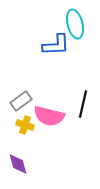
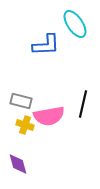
cyan ellipse: rotated 20 degrees counterclockwise
blue L-shape: moved 10 px left
gray rectangle: rotated 50 degrees clockwise
pink semicircle: rotated 24 degrees counterclockwise
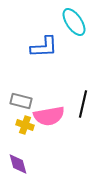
cyan ellipse: moved 1 px left, 2 px up
blue L-shape: moved 2 px left, 2 px down
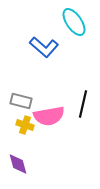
blue L-shape: rotated 44 degrees clockwise
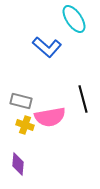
cyan ellipse: moved 3 px up
blue L-shape: moved 3 px right
black line: moved 5 px up; rotated 28 degrees counterclockwise
pink semicircle: moved 1 px right, 1 px down
purple diamond: rotated 20 degrees clockwise
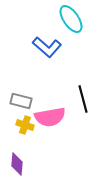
cyan ellipse: moved 3 px left
purple diamond: moved 1 px left
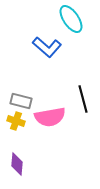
yellow cross: moved 9 px left, 4 px up
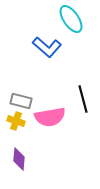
purple diamond: moved 2 px right, 5 px up
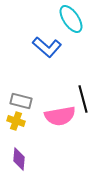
pink semicircle: moved 10 px right, 1 px up
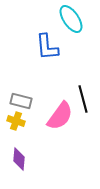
blue L-shape: rotated 44 degrees clockwise
pink semicircle: rotated 44 degrees counterclockwise
